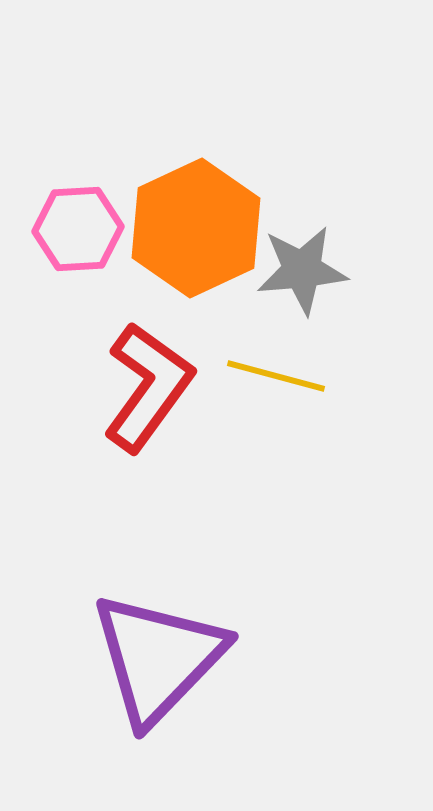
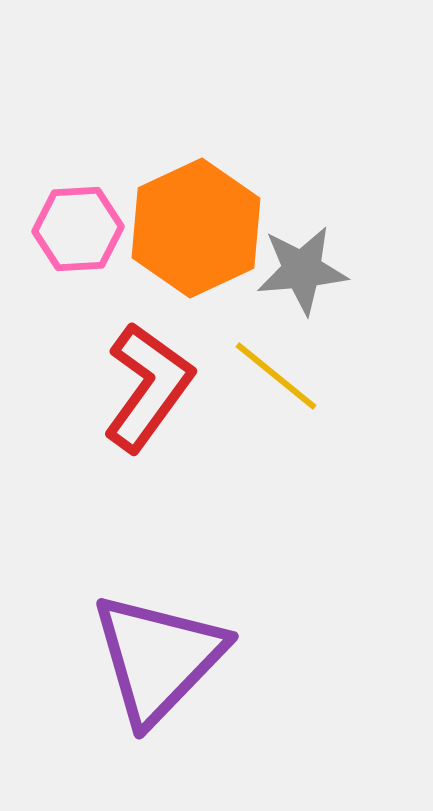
yellow line: rotated 24 degrees clockwise
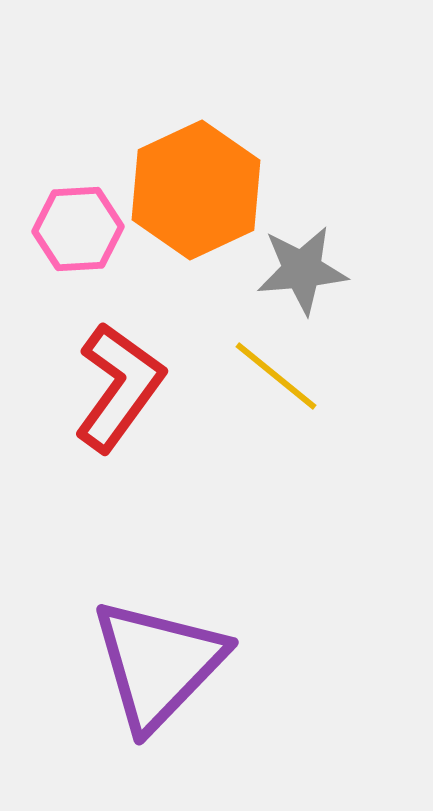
orange hexagon: moved 38 px up
red L-shape: moved 29 px left
purple triangle: moved 6 px down
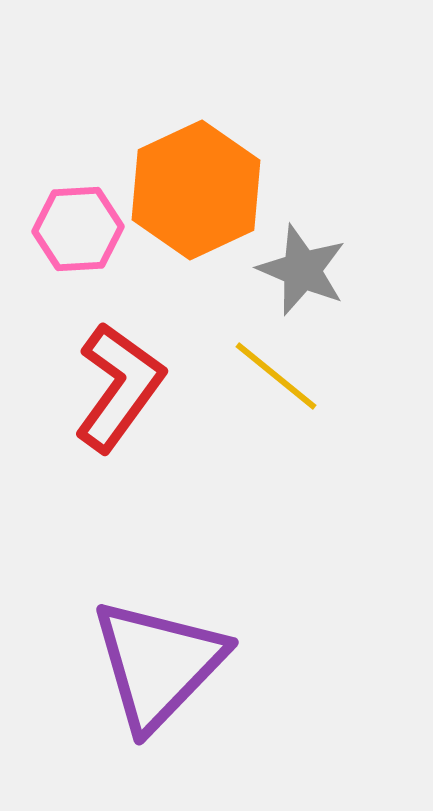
gray star: rotated 28 degrees clockwise
